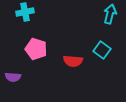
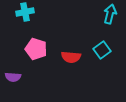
cyan square: rotated 18 degrees clockwise
red semicircle: moved 2 px left, 4 px up
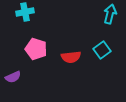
red semicircle: rotated 12 degrees counterclockwise
purple semicircle: rotated 28 degrees counterclockwise
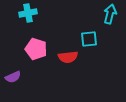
cyan cross: moved 3 px right, 1 px down
cyan square: moved 13 px left, 11 px up; rotated 30 degrees clockwise
red semicircle: moved 3 px left
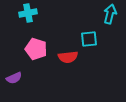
purple semicircle: moved 1 px right, 1 px down
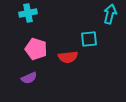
purple semicircle: moved 15 px right
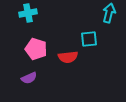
cyan arrow: moved 1 px left, 1 px up
